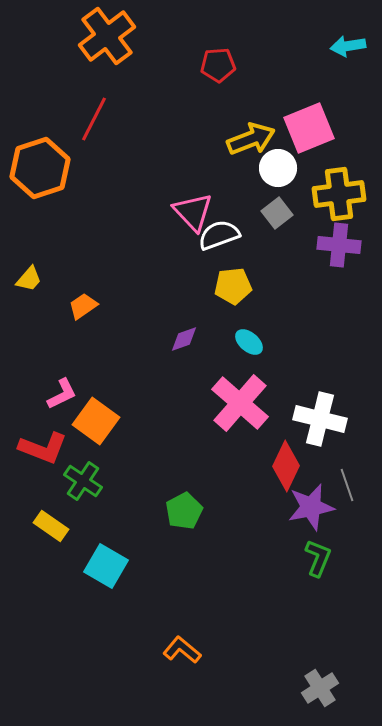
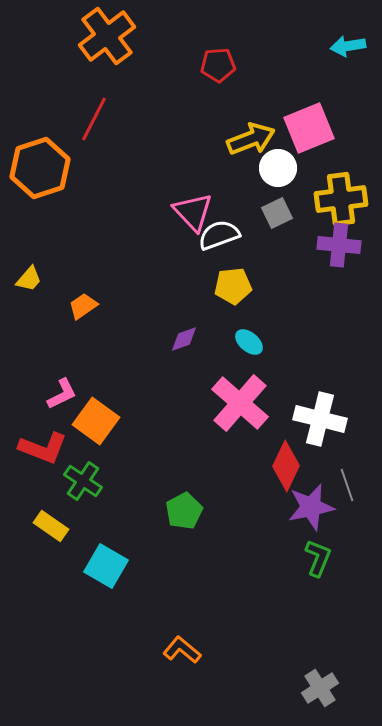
yellow cross: moved 2 px right, 5 px down
gray square: rotated 12 degrees clockwise
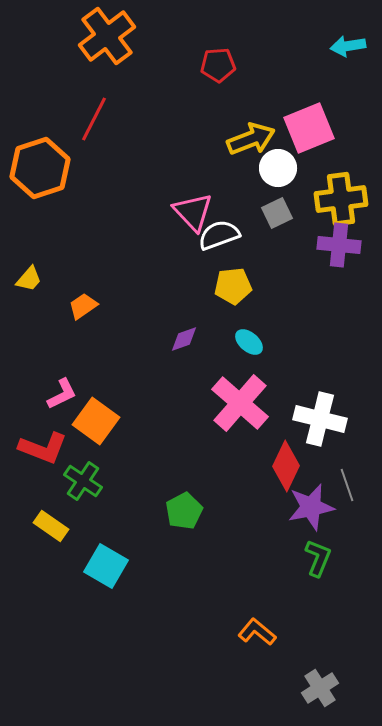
orange L-shape: moved 75 px right, 18 px up
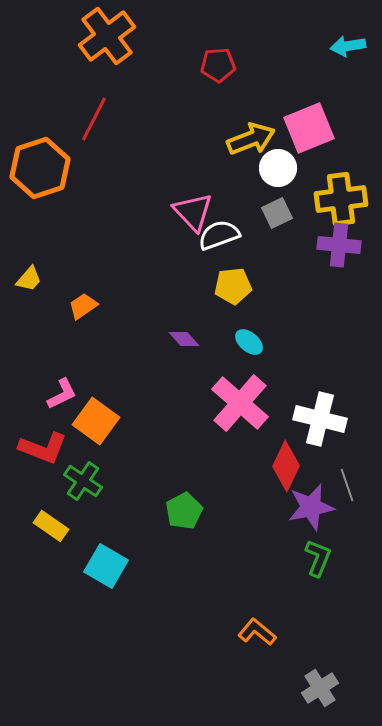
purple diamond: rotated 68 degrees clockwise
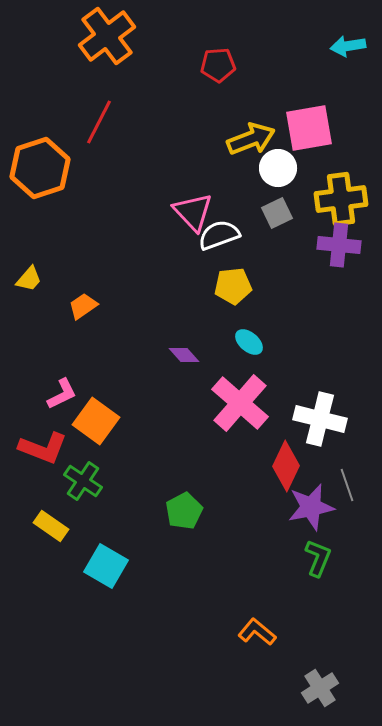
red line: moved 5 px right, 3 px down
pink square: rotated 12 degrees clockwise
purple diamond: moved 16 px down
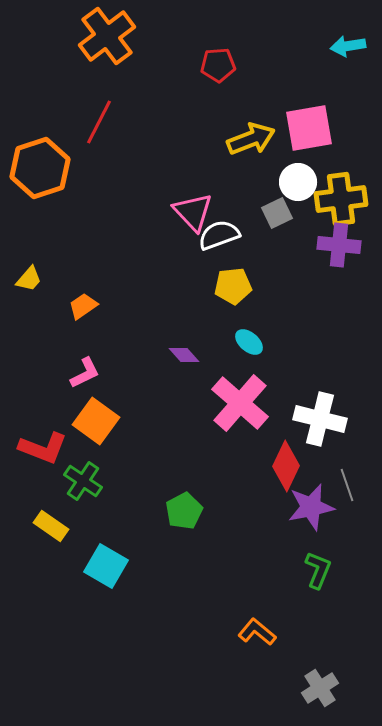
white circle: moved 20 px right, 14 px down
pink L-shape: moved 23 px right, 21 px up
green L-shape: moved 12 px down
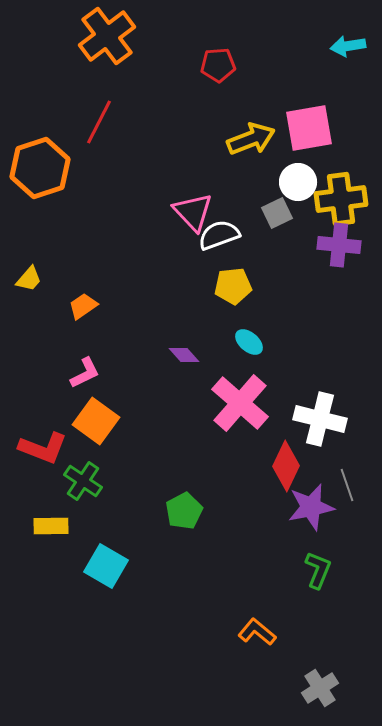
yellow rectangle: rotated 36 degrees counterclockwise
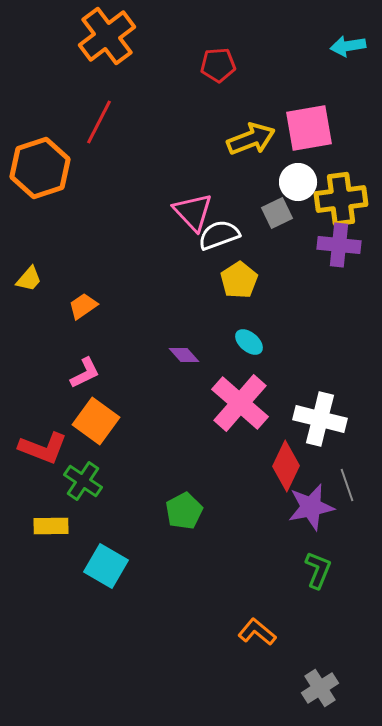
yellow pentagon: moved 6 px right, 6 px up; rotated 27 degrees counterclockwise
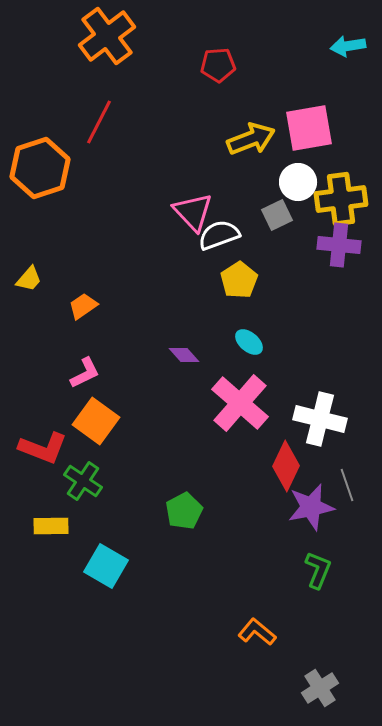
gray square: moved 2 px down
